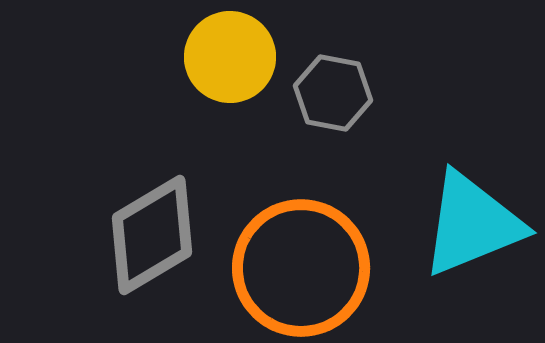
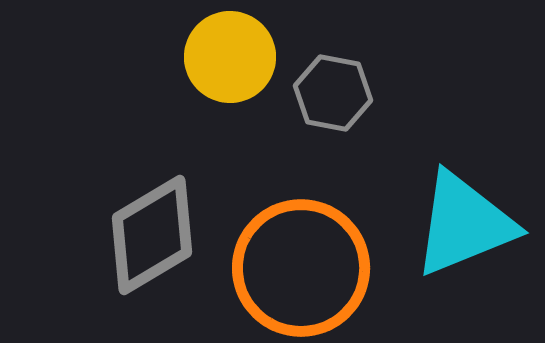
cyan triangle: moved 8 px left
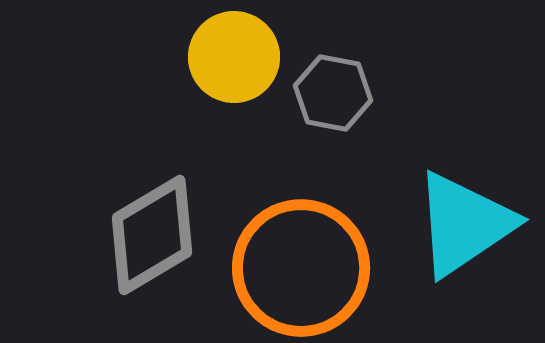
yellow circle: moved 4 px right
cyan triangle: rotated 12 degrees counterclockwise
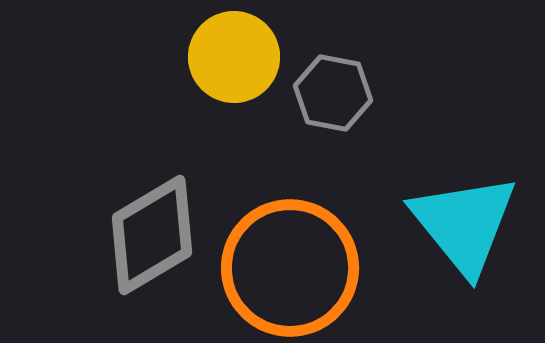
cyan triangle: rotated 35 degrees counterclockwise
orange circle: moved 11 px left
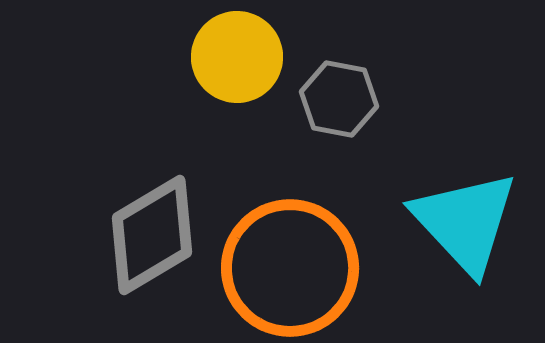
yellow circle: moved 3 px right
gray hexagon: moved 6 px right, 6 px down
cyan triangle: moved 1 px right, 2 px up; rotated 4 degrees counterclockwise
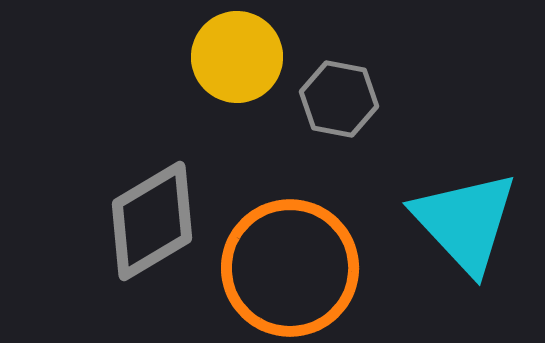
gray diamond: moved 14 px up
